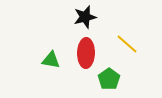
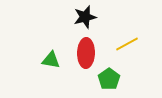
yellow line: rotated 70 degrees counterclockwise
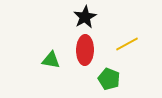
black star: rotated 15 degrees counterclockwise
red ellipse: moved 1 px left, 3 px up
green pentagon: rotated 15 degrees counterclockwise
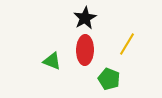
black star: moved 1 px down
yellow line: rotated 30 degrees counterclockwise
green triangle: moved 1 px right, 1 px down; rotated 12 degrees clockwise
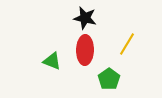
black star: rotated 30 degrees counterclockwise
green pentagon: rotated 15 degrees clockwise
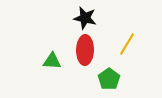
green triangle: rotated 18 degrees counterclockwise
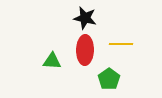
yellow line: moved 6 px left; rotated 60 degrees clockwise
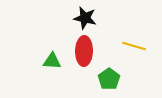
yellow line: moved 13 px right, 2 px down; rotated 15 degrees clockwise
red ellipse: moved 1 px left, 1 px down
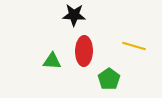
black star: moved 11 px left, 3 px up; rotated 10 degrees counterclockwise
